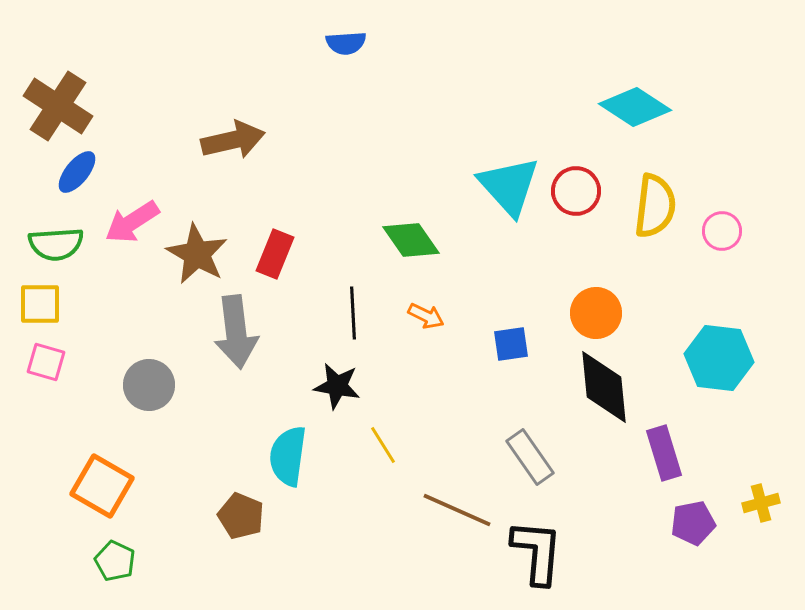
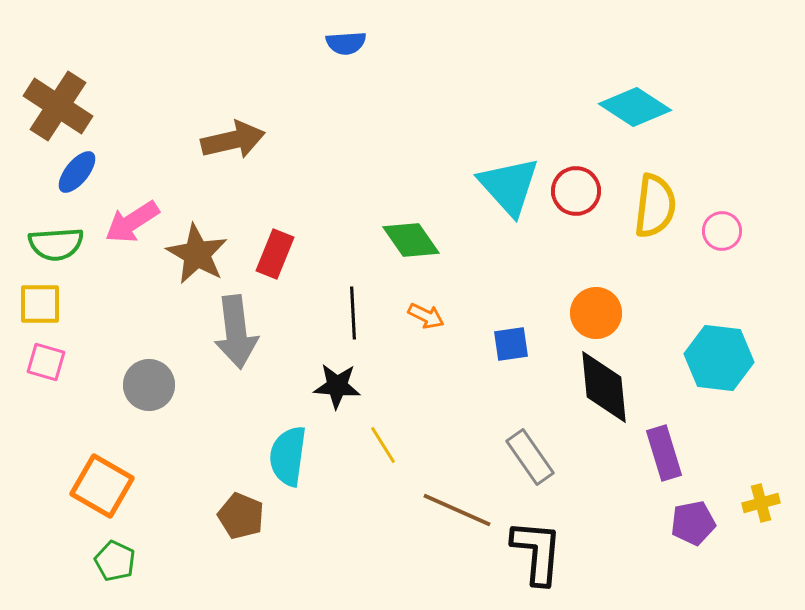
black star: rotated 6 degrees counterclockwise
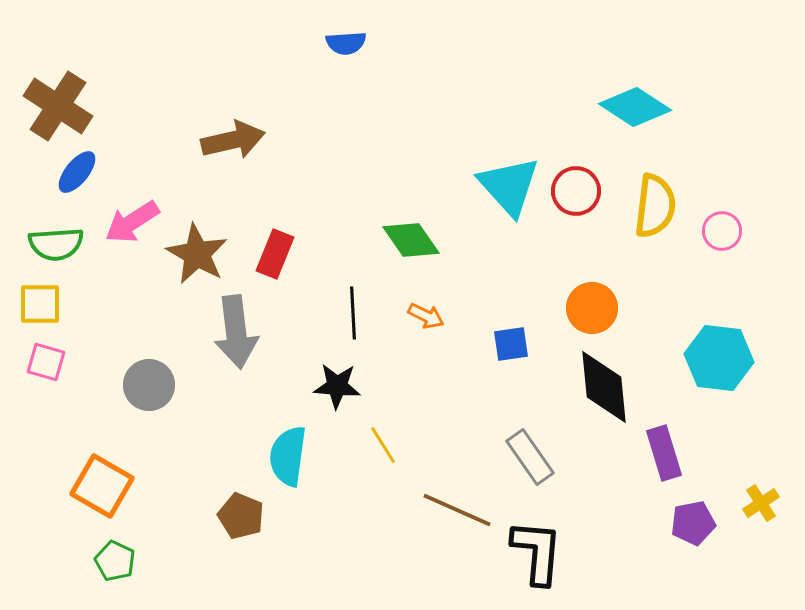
orange circle: moved 4 px left, 5 px up
yellow cross: rotated 18 degrees counterclockwise
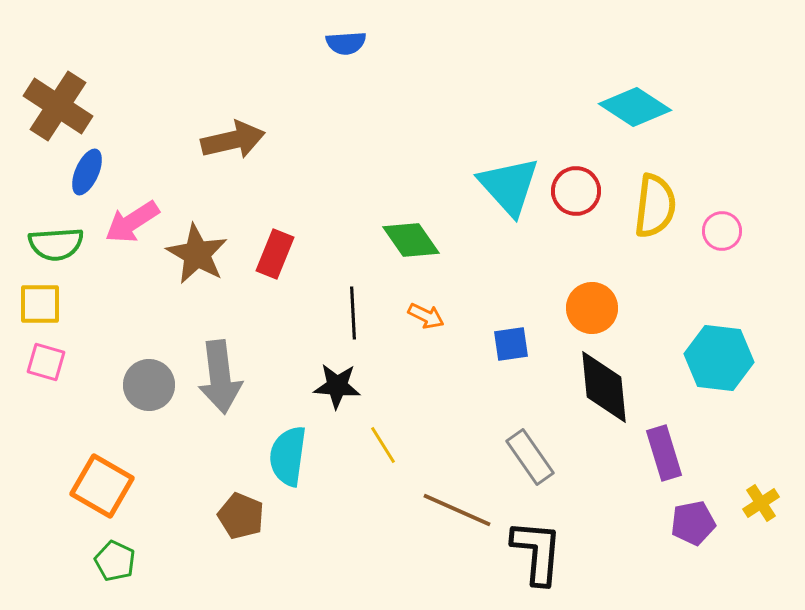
blue ellipse: moved 10 px right; rotated 15 degrees counterclockwise
gray arrow: moved 16 px left, 45 px down
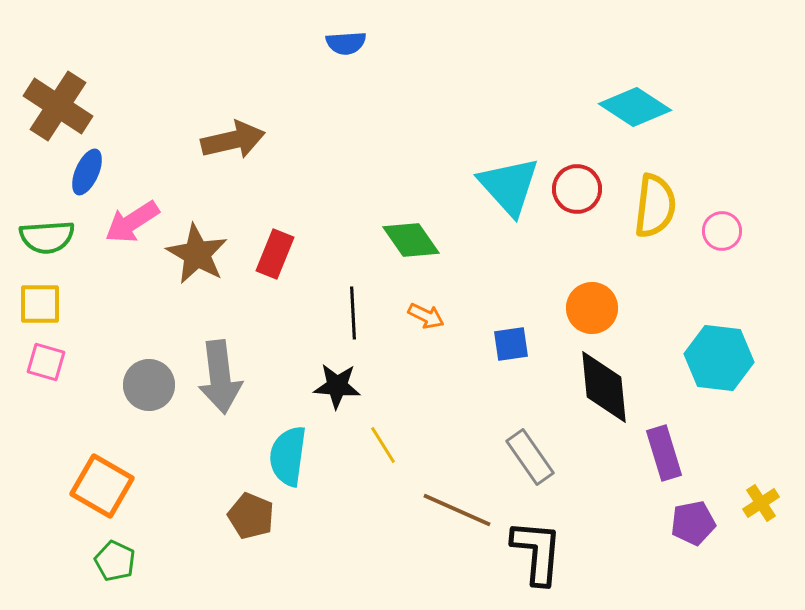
red circle: moved 1 px right, 2 px up
green semicircle: moved 9 px left, 7 px up
brown pentagon: moved 10 px right
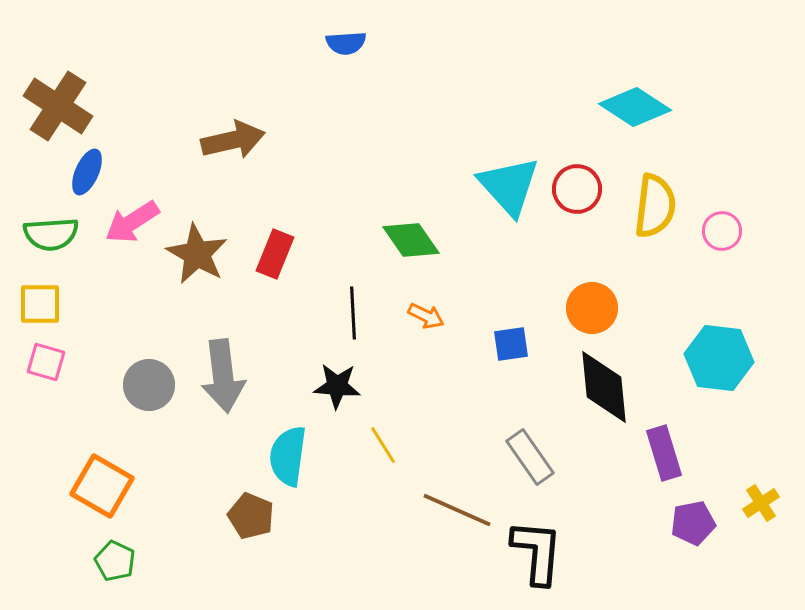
green semicircle: moved 4 px right, 3 px up
gray arrow: moved 3 px right, 1 px up
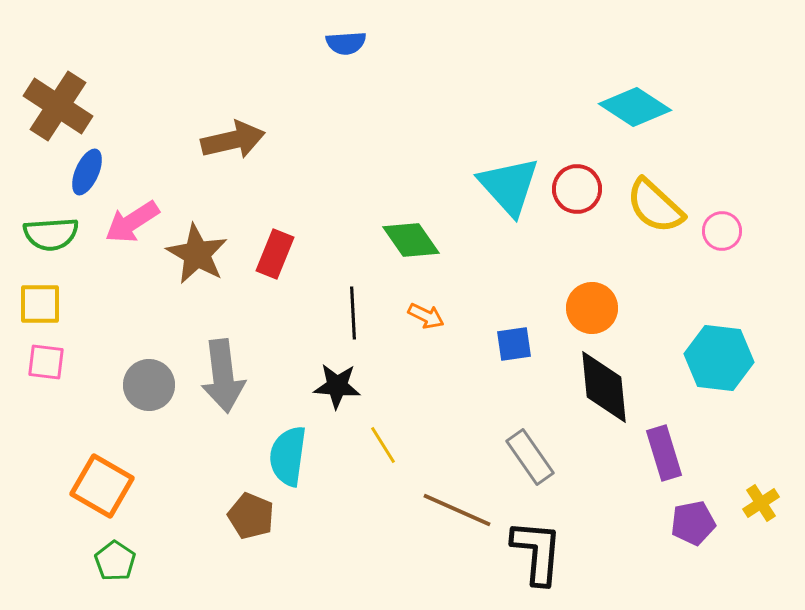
yellow semicircle: rotated 126 degrees clockwise
blue square: moved 3 px right
pink square: rotated 9 degrees counterclockwise
green pentagon: rotated 9 degrees clockwise
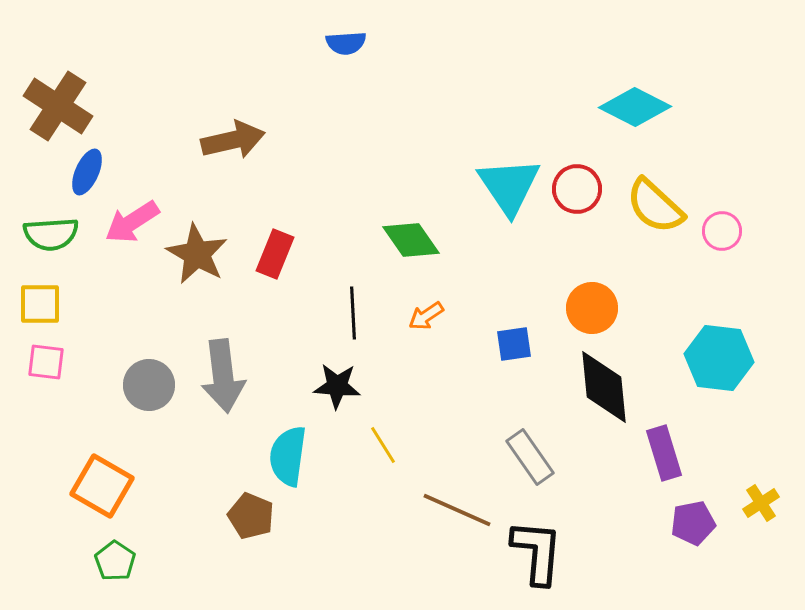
cyan diamond: rotated 6 degrees counterclockwise
cyan triangle: rotated 8 degrees clockwise
orange arrow: rotated 120 degrees clockwise
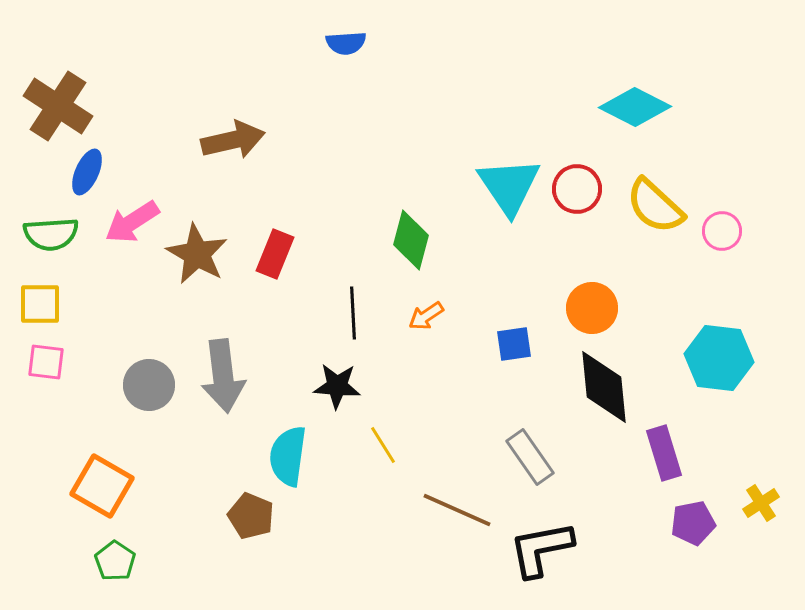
green diamond: rotated 50 degrees clockwise
black L-shape: moved 4 px right, 3 px up; rotated 106 degrees counterclockwise
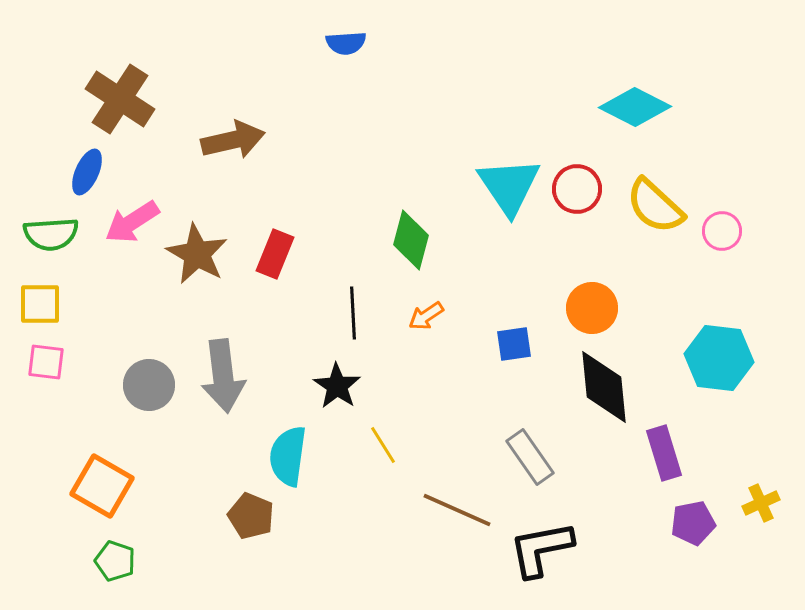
brown cross: moved 62 px right, 7 px up
black star: rotated 30 degrees clockwise
yellow cross: rotated 9 degrees clockwise
green pentagon: rotated 15 degrees counterclockwise
